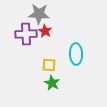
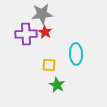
gray star: moved 3 px right; rotated 10 degrees counterclockwise
red star: moved 1 px down
green star: moved 5 px right, 2 px down
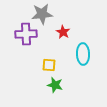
red star: moved 18 px right
cyan ellipse: moved 7 px right
green star: moved 2 px left; rotated 14 degrees counterclockwise
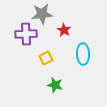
red star: moved 1 px right, 2 px up
yellow square: moved 3 px left, 7 px up; rotated 32 degrees counterclockwise
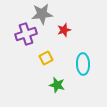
red star: rotated 24 degrees clockwise
purple cross: rotated 15 degrees counterclockwise
cyan ellipse: moved 10 px down
green star: moved 2 px right
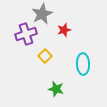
gray star: rotated 20 degrees counterclockwise
yellow square: moved 1 px left, 2 px up; rotated 16 degrees counterclockwise
green star: moved 1 px left, 4 px down
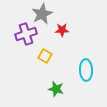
red star: moved 2 px left; rotated 16 degrees clockwise
yellow square: rotated 16 degrees counterclockwise
cyan ellipse: moved 3 px right, 6 px down
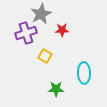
gray star: moved 1 px left
purple cross: moved 1 px up
cyan ellipse: moved 2 px left, 3 px down
green star: rotated 14 degrees counterclockwise
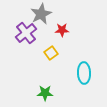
purple cross: rotated 20 degrees counterclockwise
yellow square: moved 6 px right, 3 px up; rotated 24 degrees clockwise
green star: moved 11 px left, 4 px down
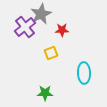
purple cross: moved 1 px left, 6 px up
yellow square: rotated 16 degrees clockwise
